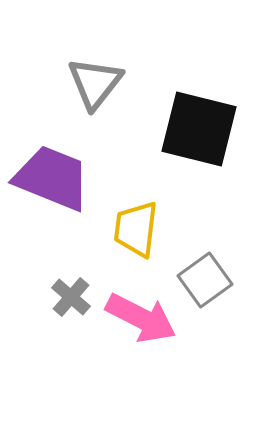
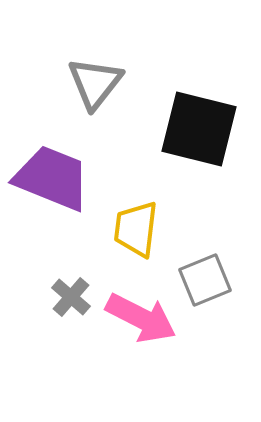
gray square: rotated 14 degrees clockwise
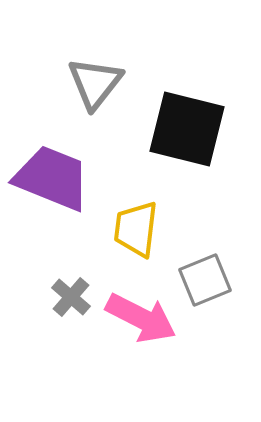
black square: moved 12 px left
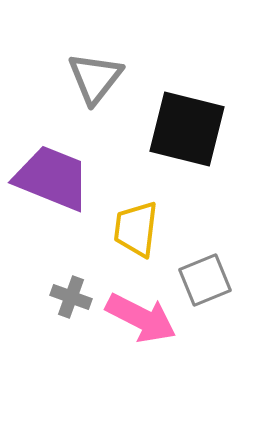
gray triangle: moved 5 px up
gray cross: rotated 21 degrees counterclockwise
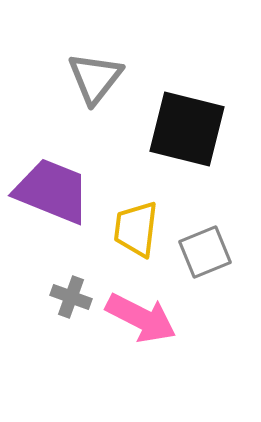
purple trapezoid: moved 13 px down
gray square: moved 28 px up
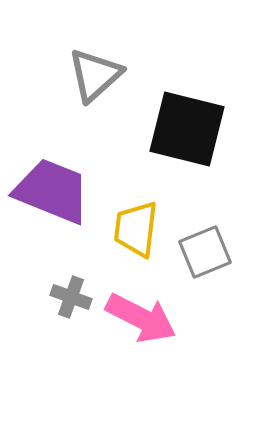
gray triangle: moved 3 px up; rotated 10 degrees clockwise
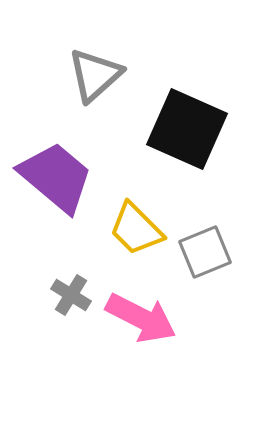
black square: rotated 10 degrees clockwise
purple trapezoid: moved 4 px right, 14 px up; rotated 18 degrees clockwise
yellow trapezoid: rotated 52 degrees counterclockwise
gray cross: moved 2 px up; rotated 12 degrees clockwise
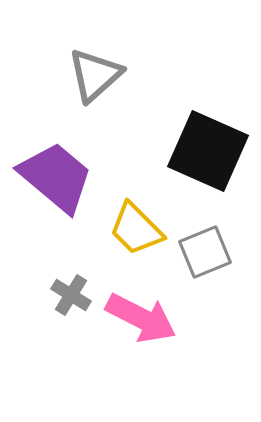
black square: moved 21 px right, 22 px down
